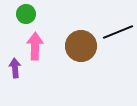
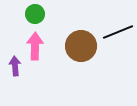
green circle: moved 9 px right
purple arrow: moved 2 px up
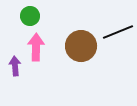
green circle: moved 5 px left, 2 px down
pink arrow: moved 1 px right, 1 px down
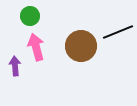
pink arrow: rotated 16 degrees counterclockwise
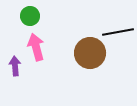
black line: rotated 12 degrees clockwise
brown circle: moved 9 px right, 7 px down
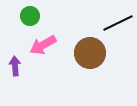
black line: moved 9 px up; rotated 16 degrees counterclockwise
pink arrow: moved 7 px right, 2 px up; rotated 104 degrees counterclockwise
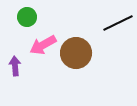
green circle: moved 3 px left, 1 px down
brown circle: moved 14 px left
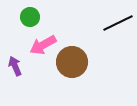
green circle: moved 3 px right
brown circle: moved 4 px left, 9 px down
purple arrow: rotated 18 degrees counterclockwise
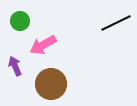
green circle: moved 10 px left, 4 px down
black line: moved 2 px left
brown circle: moved 21 px left, 22 px down
